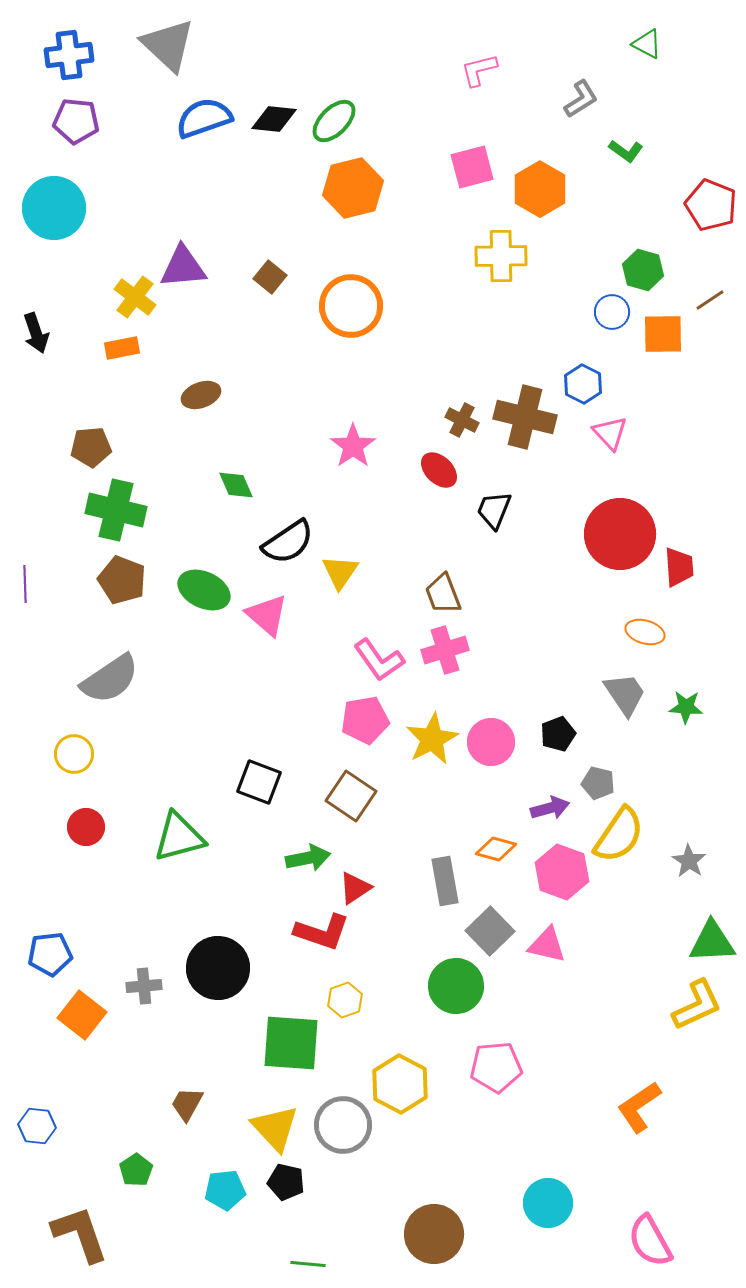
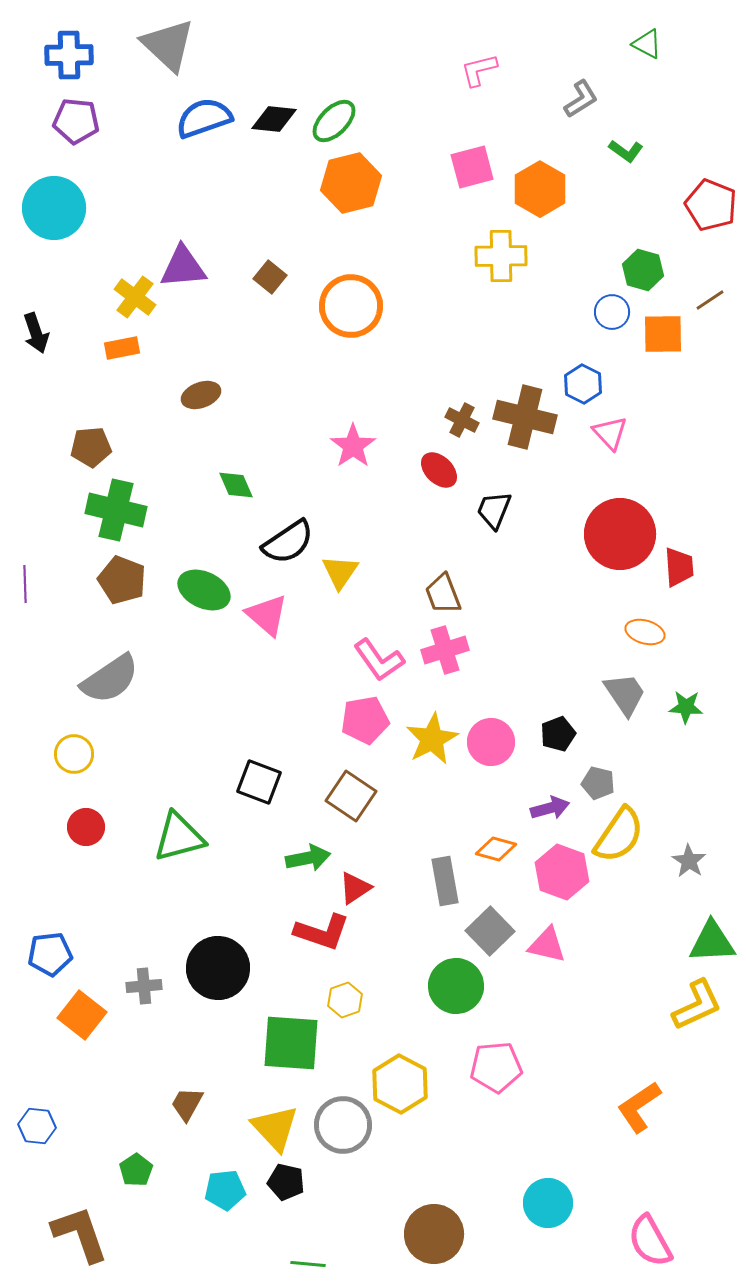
blue cross at (69, 55): rotated 6 degrees clockwise
orange hexagon at (353, 188): moved 2 px left, 5 px up
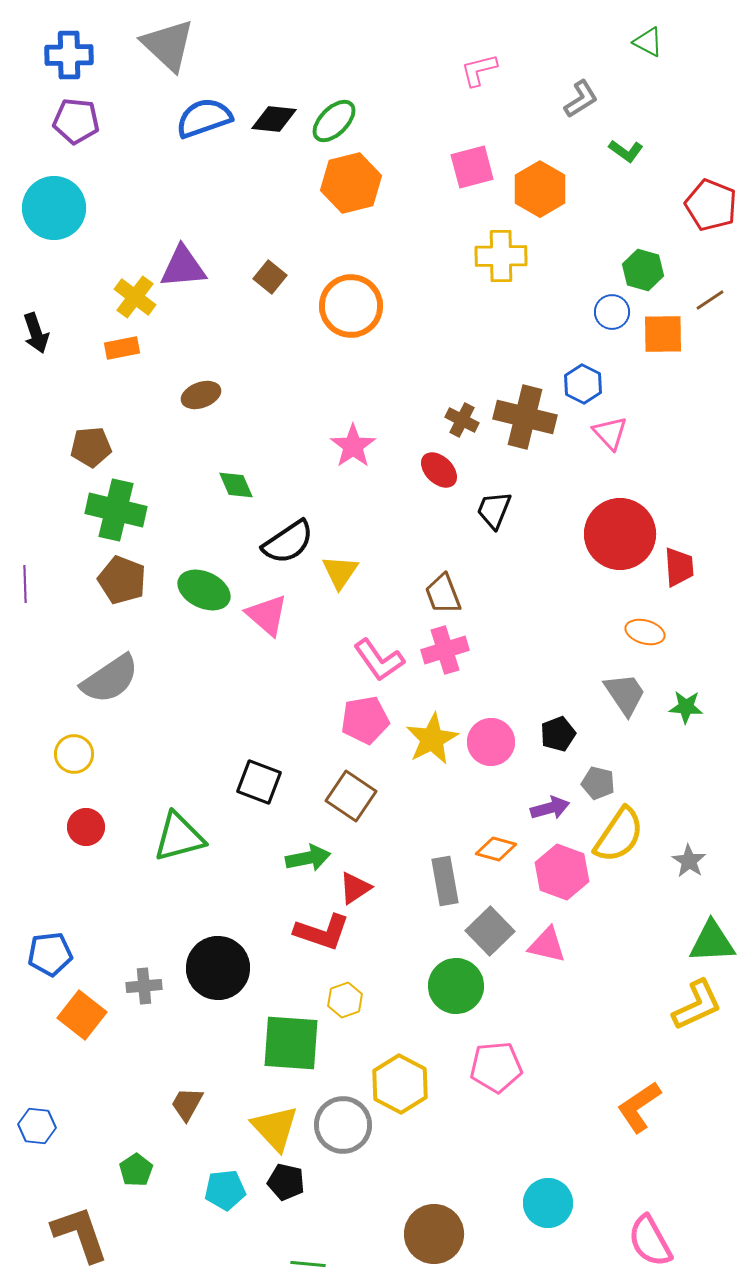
green triangle at (647, 44): moved 1 px right, 2 px up
